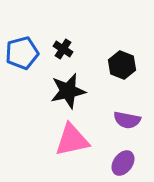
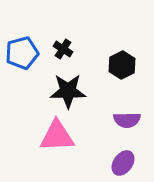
black hexagon: rotated 12 degrees clockwise
black star: rotated 12 degrees clockwise
purple semicircle: rotated 12 degrees counterclockwise
pink triangle: moved 15 px left, 4 px up; rotated 9 degrees clockwise
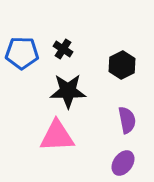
blue pentagon: rotated 16 degrees clockwise
purple semicircle: rotated 100 degrees counterclockwise
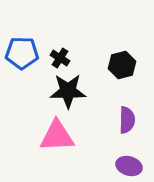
black cross: moved 3 px left, 9 px down
black hexagon: rotated 12 degrees clockwise
purple semicircle: rotated 12 degrees clockwise
purple ellipse: moved 6 px right, 3 px down; rotated 70 degrees clockwise
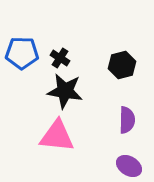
black star: moved 3 px left; rotated 9 degrees clockwise
pink triangle: rotated 9 degrees clockwise
purple ellipse: rotated 15 degrees clockwise
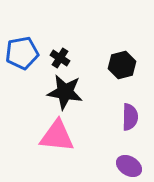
blue pentagon: rotated 12 degrees counterclockwise
black star: moved 1 px down
purple semicircle: moved 3 px right, 3 px up
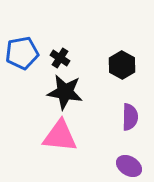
black hexagon: rotated 16 degrees counterclockwise
pink triangle: moved 3 px right
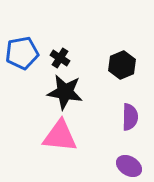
black hexagon: rotated 8 degrees clockwise
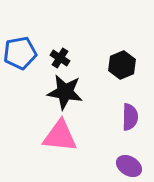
blue pentagon: moved 2 px left
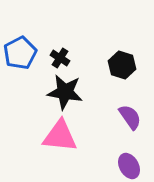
blue pentagon: rotated 16 degrees counterclockwise
black hexagon: rotated 20 degrees counterclockwise
purple semicircle: rotated 36 degrees counterclockwise
purple ellipse: rotated 30 degrees clockwise
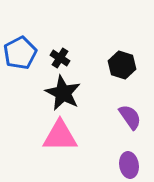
black star: moved 2 px left, 1 px down; rotated 18 degrees clockwise
pink triangle: rotated 6 degrees counterclockwise
purple ellipse: moved 1 px up; rotated 20 degrees clockwise
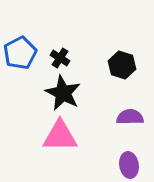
purple semicircle: rotated 56 degrees counterclockwise
